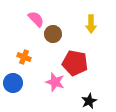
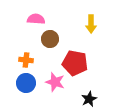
pink semicircle: rotated 42 degrees counterclockwise
brown circle: moved 3 px left, 5 px down
orange cross: moved 2 px right, 3 px down; rotated 16 degrees counterclockwise
blue circle: moved 13 px right
black star: moved 2 px up
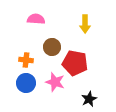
yellow arrow: moved 6 px left
brown circle: moved 2 px right, 8 px down
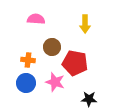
orange cross: moved 2 px right
black star: rotated 28 degrees clockwise
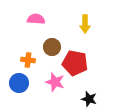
blue circle: moved 7 px left
black star: rotated 14 degrees clockwise
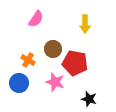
pink semicircle: rotated 120 degrees clockwise
brown circle: moved 1 px right, 2 px down
orange cross: rotated 24 degrees clockwise
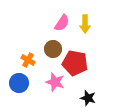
pink semicircle: moved 26 px right, 4 px down
black star: moved 1 px left, 1 px up
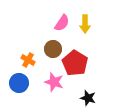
red pentagon: rotated 20 degrees clockwise
pink star: moved 1 px left
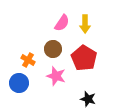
red pentagon: moved 9 px right, 5 px up
pink star: moved 2 px right, 6 px up
black star: moved 1 px down
